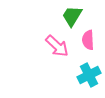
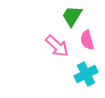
pink semicircle: moved 1 px left; rotated 12 degrees counterclockwise
cyan cross: moved 3 px left, 1 px up
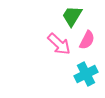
pink semicircle: rotated 138 degrees counterclockwise
pink arrow: moved 2 px right, 2 px up
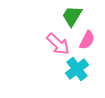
pink arrow: moved 1 px left
cyan cross: moved 9 px left, 5 px up; rotated 10 degrees counterclockwise
